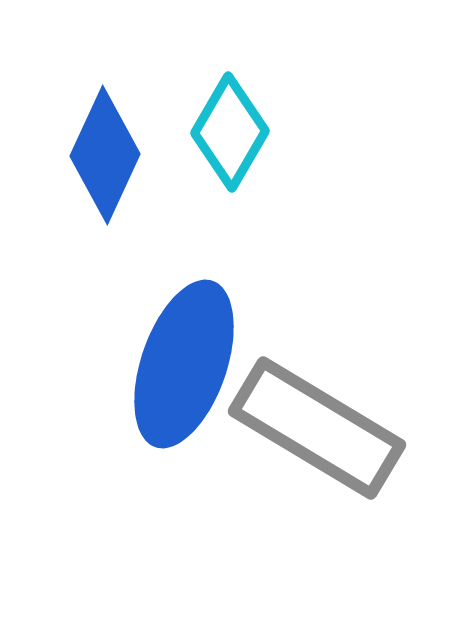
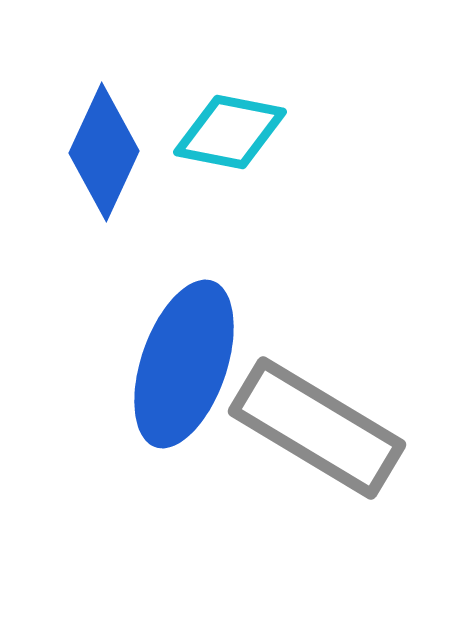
cyan diamond: rotated 71 degrees clockwise
blue diamond: moved 1 px left, 3 px up
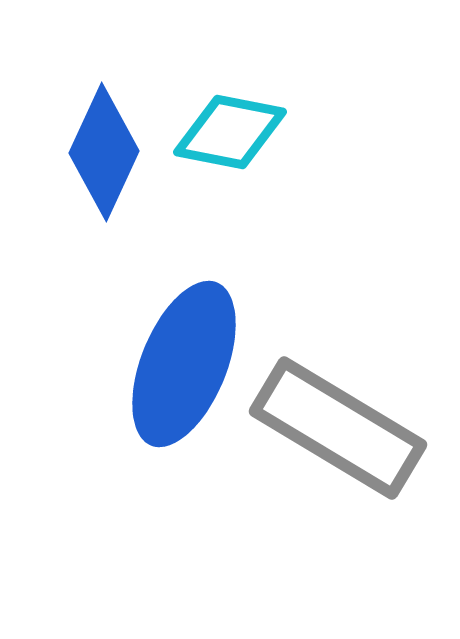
blue ellipse: rotated 3 degrees clockwise
gray rectangle: moved 21 px right
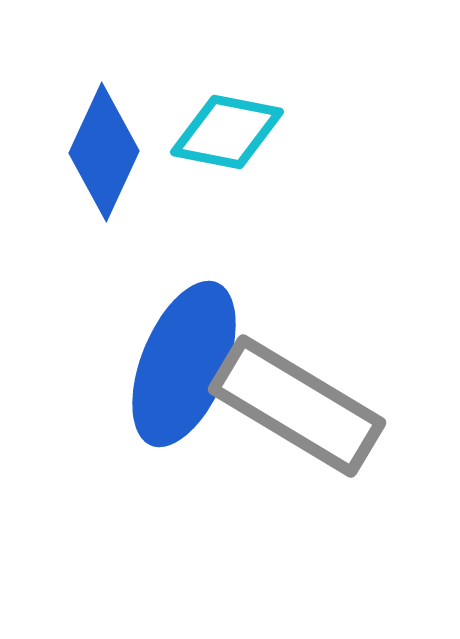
cyan diamond: moved 3 px left
gray rectangle: moved 41 px left, 22 px up
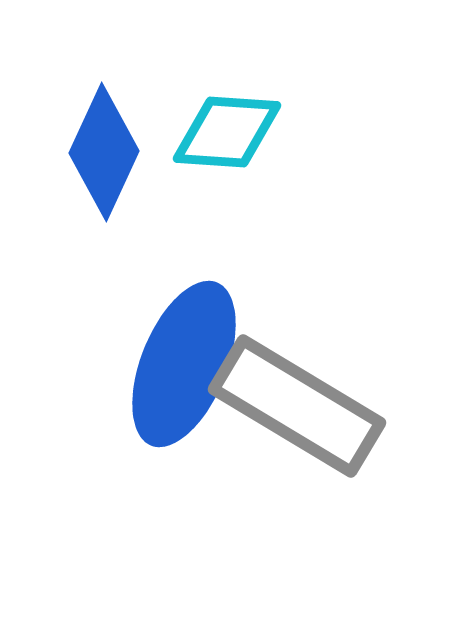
cyan diamond: rotated 7 degrees counterclockwise
